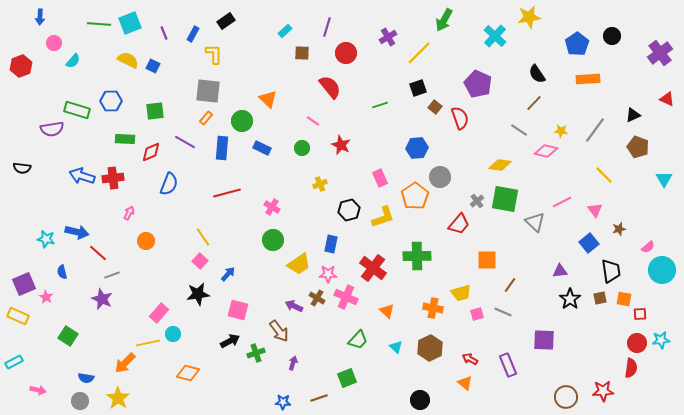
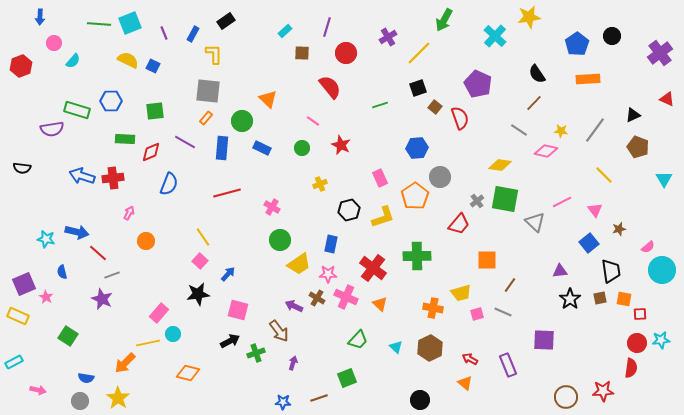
green circle at (273, 240): moved 7 px right
orange triangle at (387, 311): moved 7 px left, 7 px up
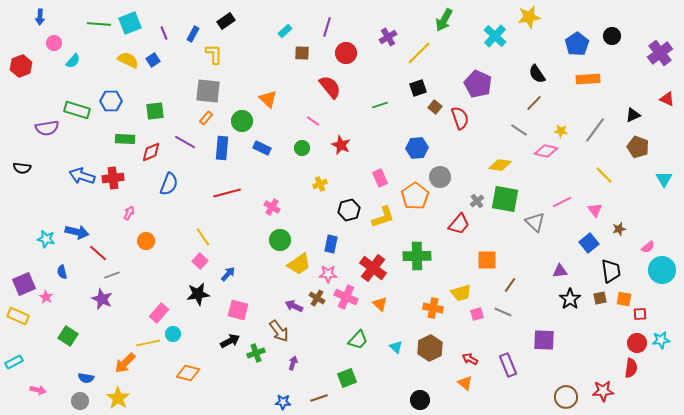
blue square at (153, 66): moved 6 px up; rotated 32 degrees clockwise
purple semicircle at (52, 129): moved 5 px left, 1 px up
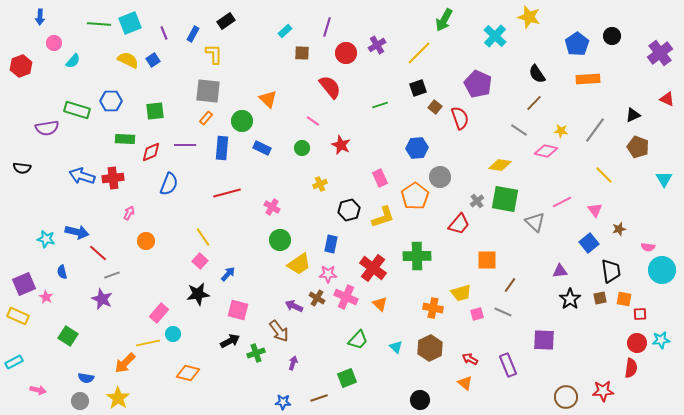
yellow star at (529, 17): rotated 25 degrees clockwise
purple cross at (388, 37): moved 11 px left, 8 px down
purple line at (185, 142): moved 3 px down; rotated 30 degrees counterclockwise
pink semicircle at (648, 247): rotated 48 degrees clockwise
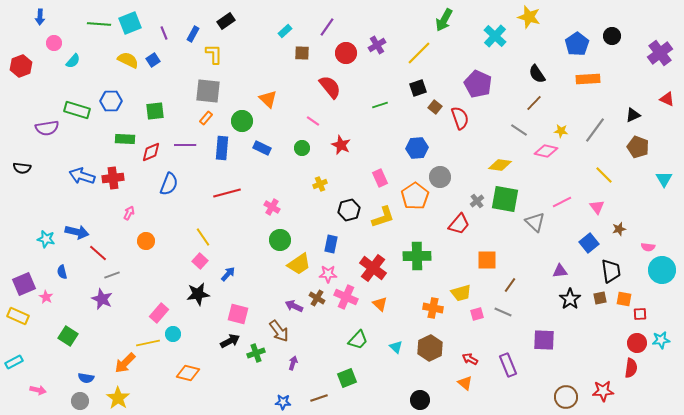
purple line at (327, 27): rotated 18 degrees clockwise
pink triangle at (595, 210): moved 2 px right, 3 px up
pink square at (238, 310): moved 4 px down
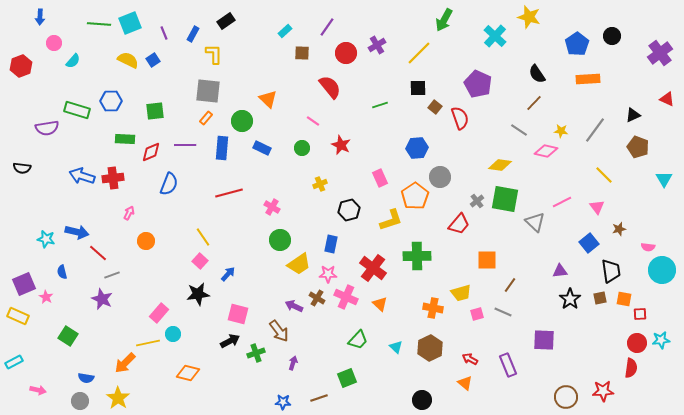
black square at (418, 88): rotated 18 degrees clockwise
red line at (227, 193): moved 2 px right
yellow L-shape at (383, 217): moved 8 px right, 3 px down
black circle at (420, 400): moved 2 px right
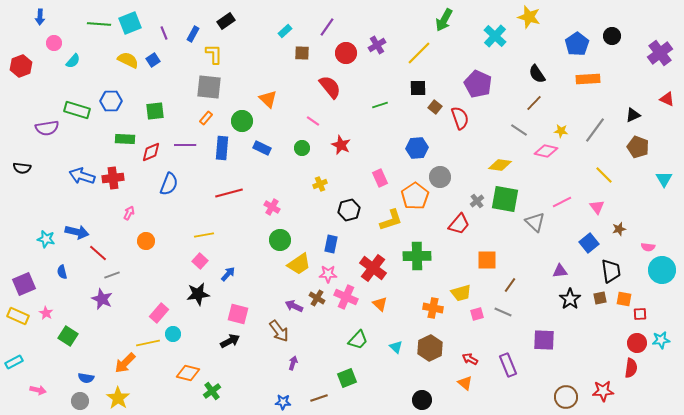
gray square at (208, 91): moved 1 px right, 4 px up
yellow line at (203, 237): moved 1 px right, 2 px up; rotated 66 degrees counterclockwise
pink star at (46, 297): moved 16 px down
green cross at (256, 353): moved 44 px left, 38 px down; rotated 18 degrees counterclockwise
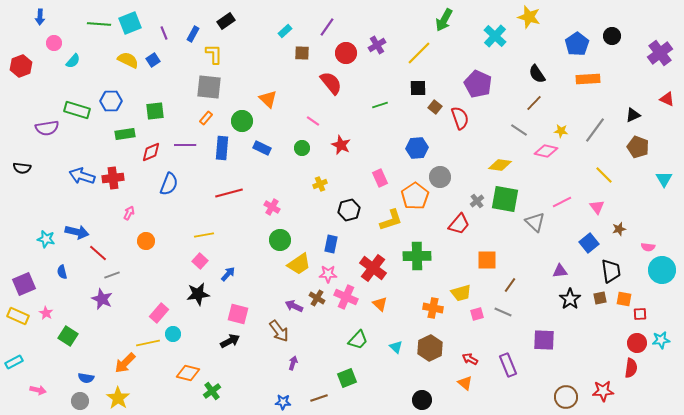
red semicircle at (330, 87): moved 1 px right, 4 px up
green rectangle at (125, 139): moved 5 px up; rotated 12 degrees counterclockwise
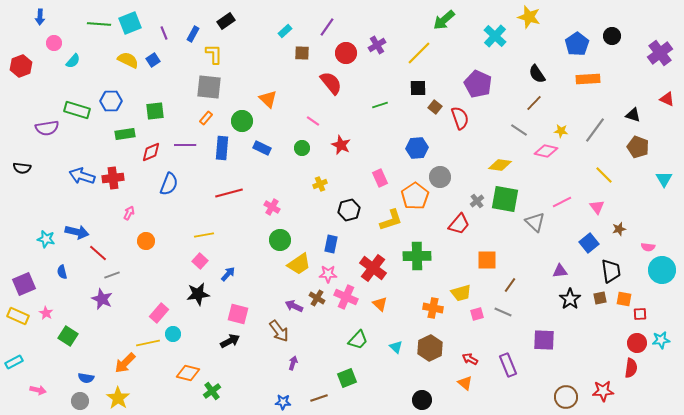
green arrow at (444, 20): rotated 20 degrees clockwise
black triangle at (633, 115): rotated 42 degrees clockwise
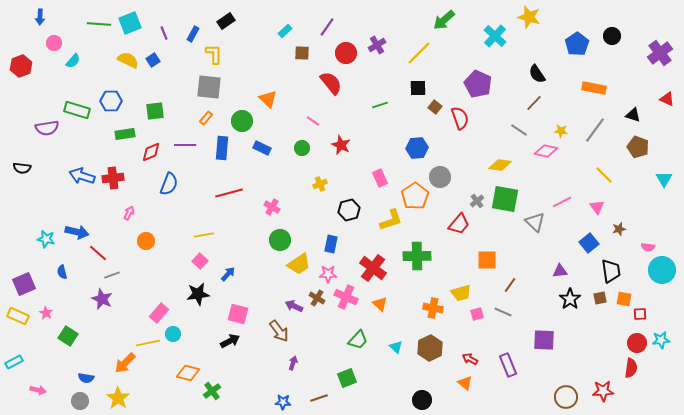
orange rectangle at (588, 79): moved 6 px right, 9 px down; rotated 15 degrees clockwise
